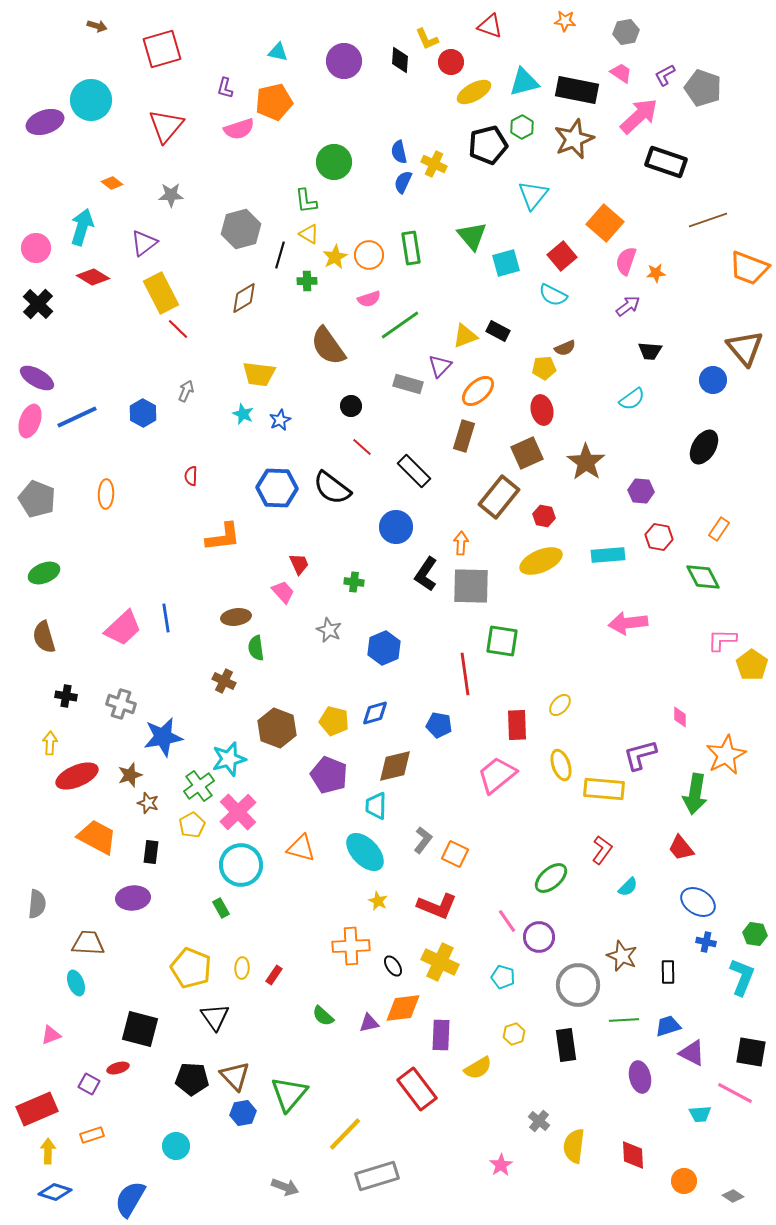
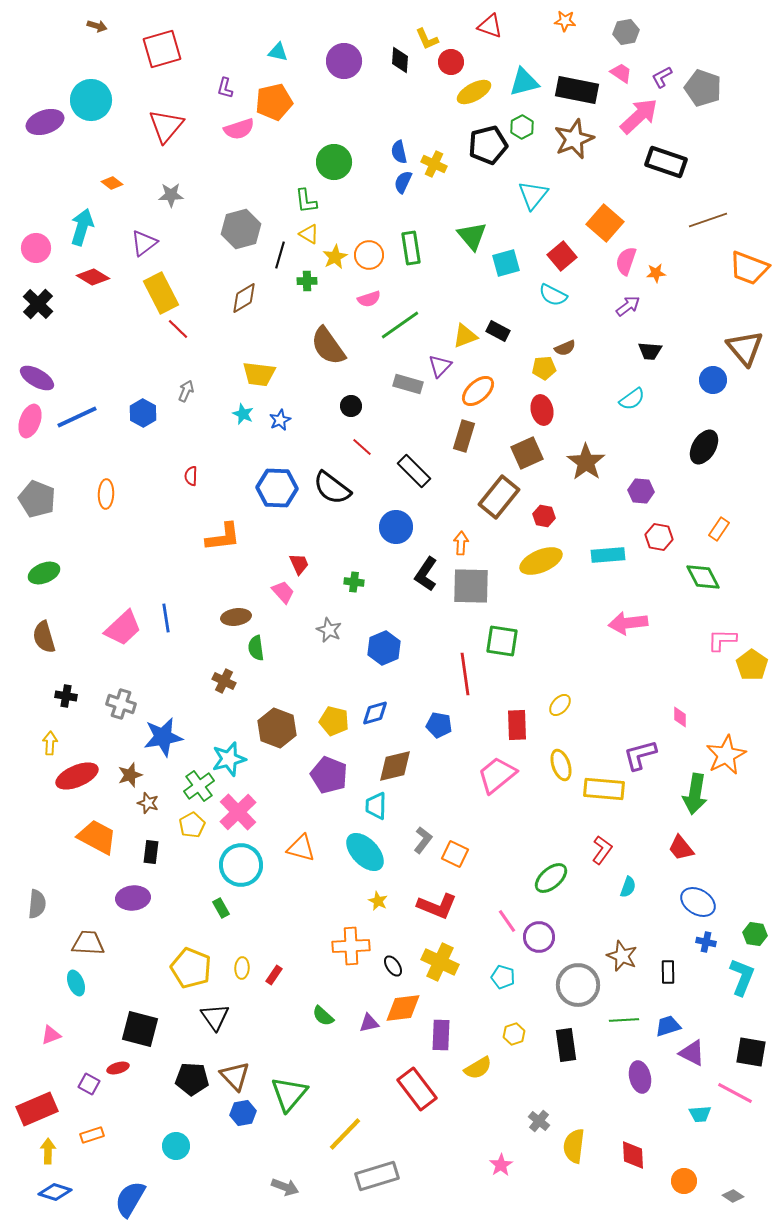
purple L-shape at (665, 75): moved 3 px left, 2 px down
cyan semicircle at (628, 887): rotated 25 degrees counterclockwise
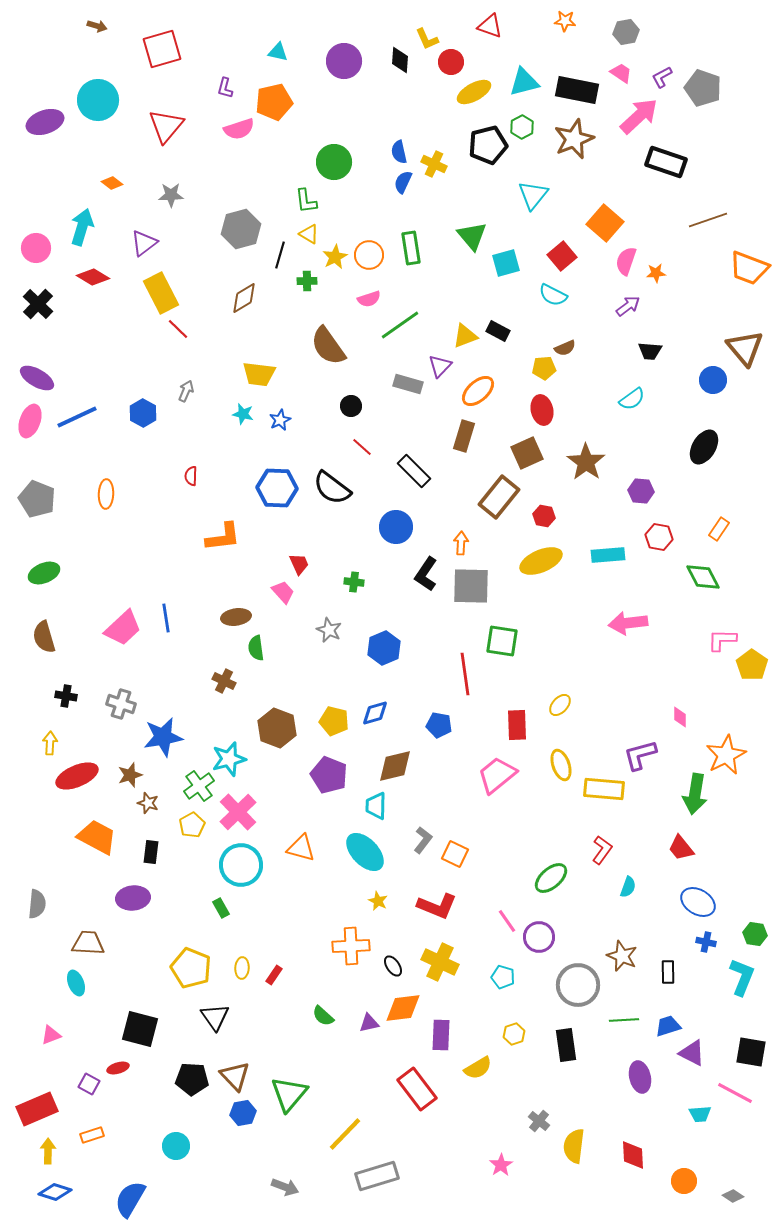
cyan circle at (91, 100): moved 7 px right
cyan star at (243, 414): rotated 10 degrees counterclockwise
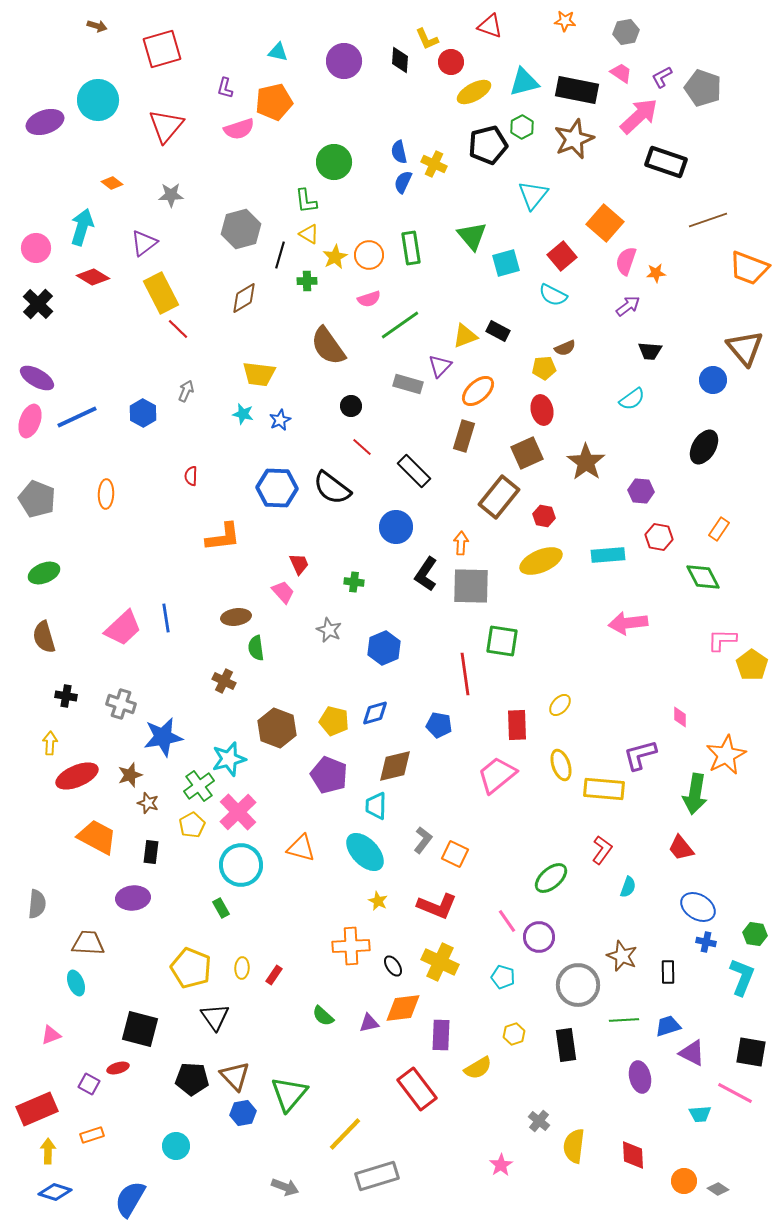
blue ellipse at (698, 902): moved 5 px down
gray diamond at (733, 1196): moved 15 px left, 7 px up
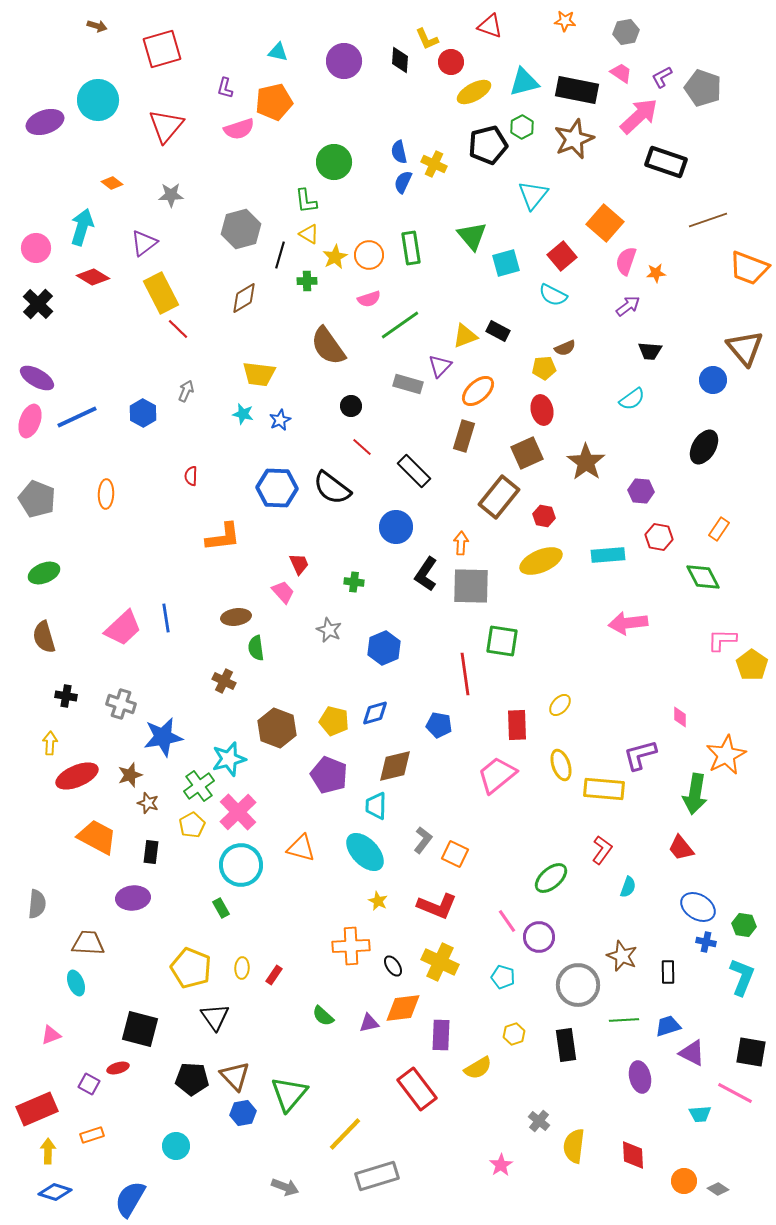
green hexagon at (755, 934): moved 11 px left, 9 px up
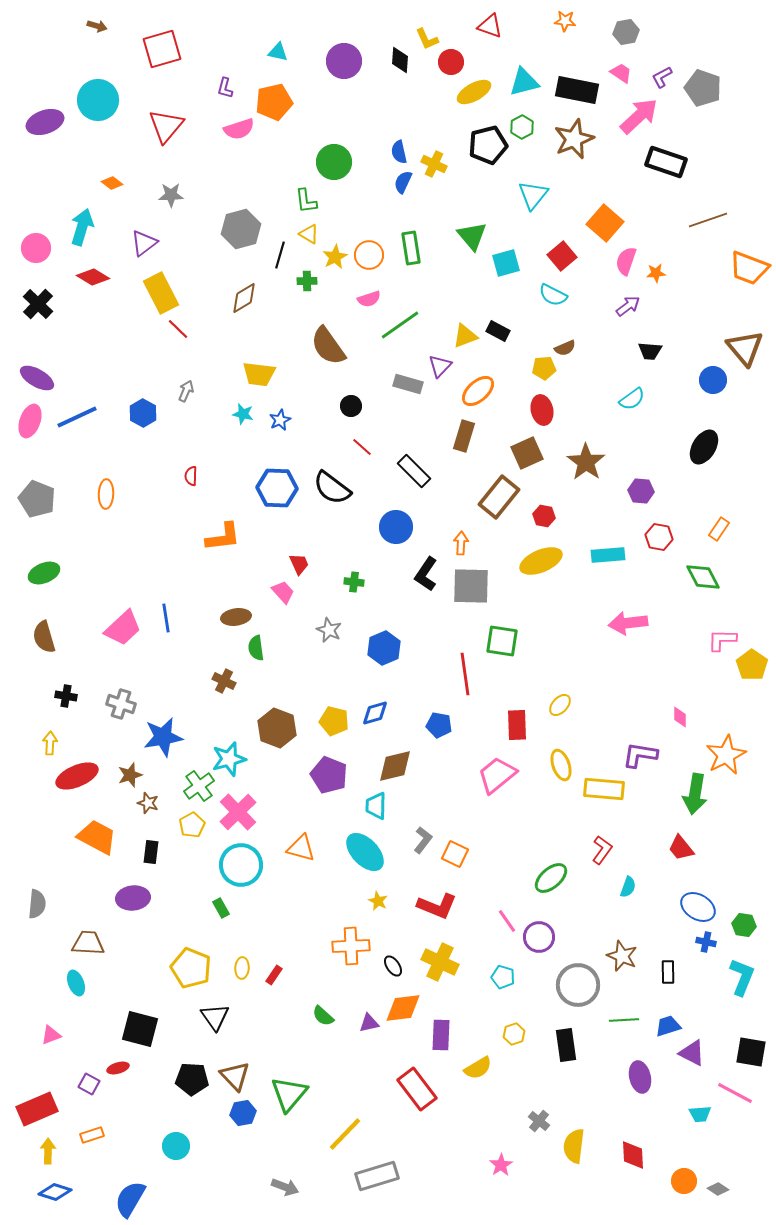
purple L-shape at (640, 755): rotated 24 degrees clockwise
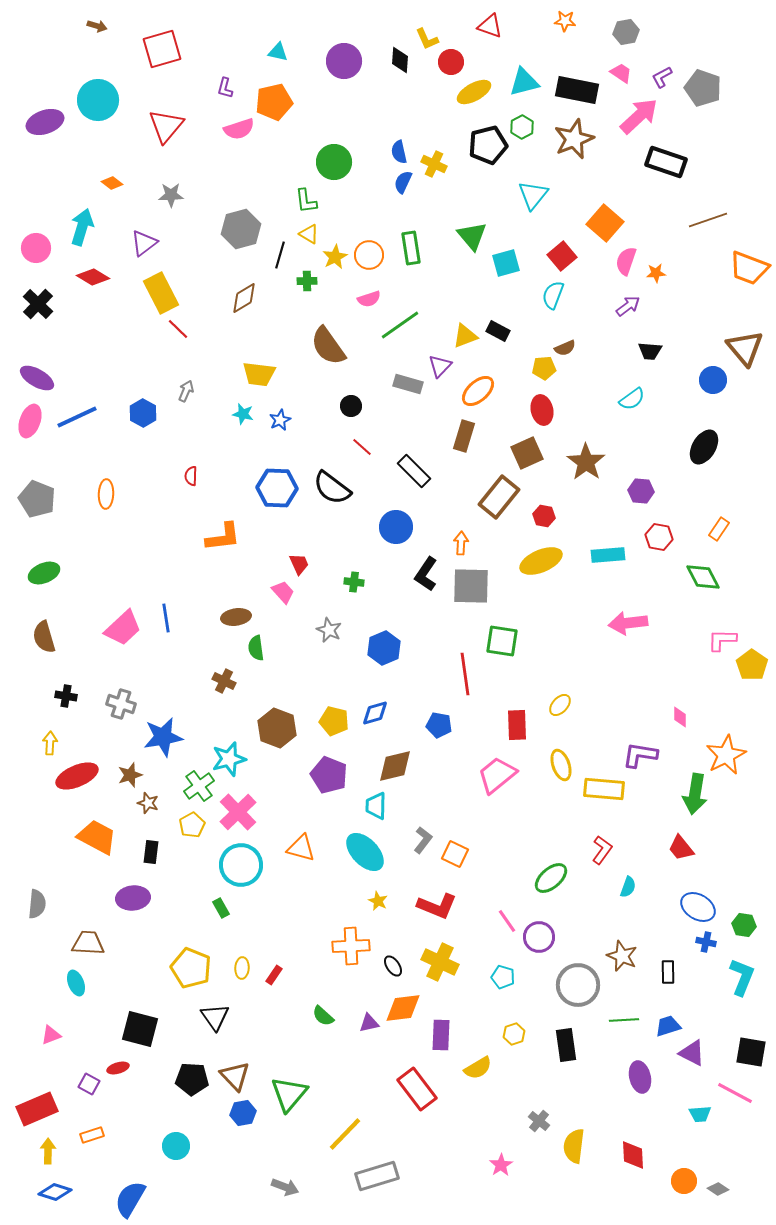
cyan semicircle at (553, 295): rotated 84 degrees clockwise
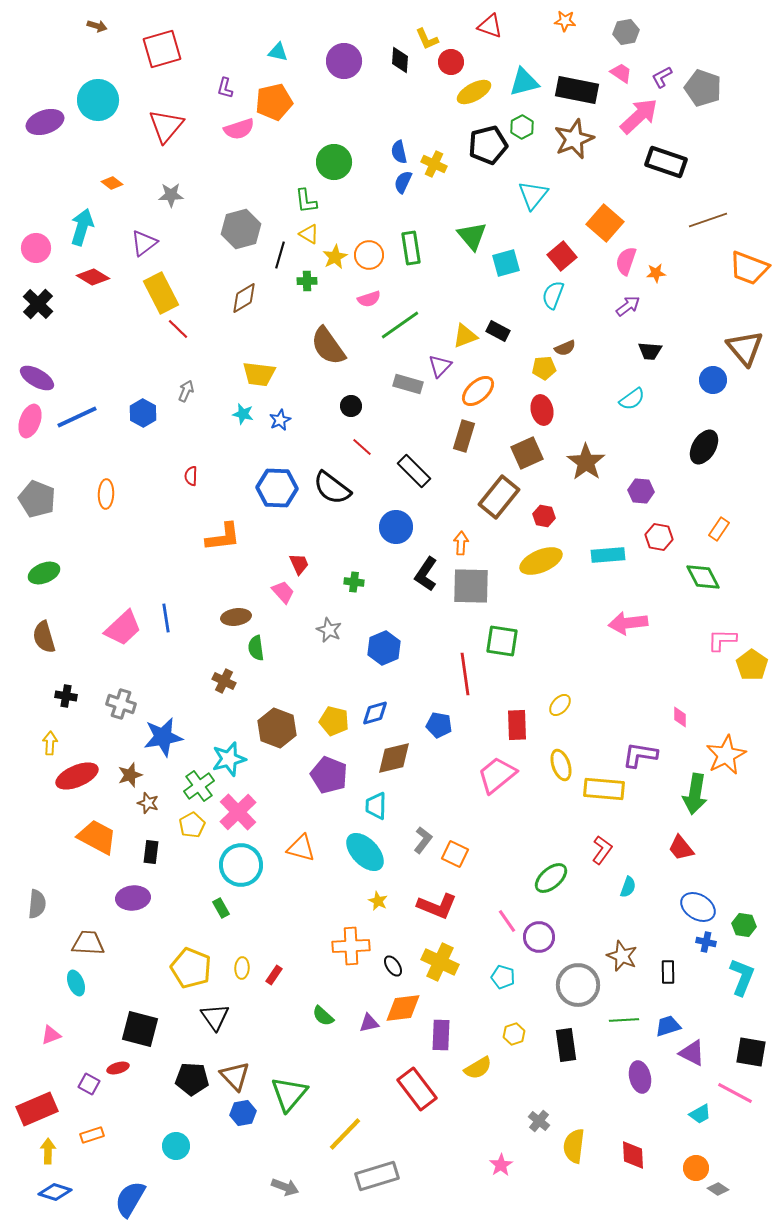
brown diamond at (395, 766): moved 1 px left, 8 px up
cyan trapezoid at (700, 1114): rotated 25 degrees counterclockwise
orange circle at (684, 1181): moved 12 px right, 13 px up
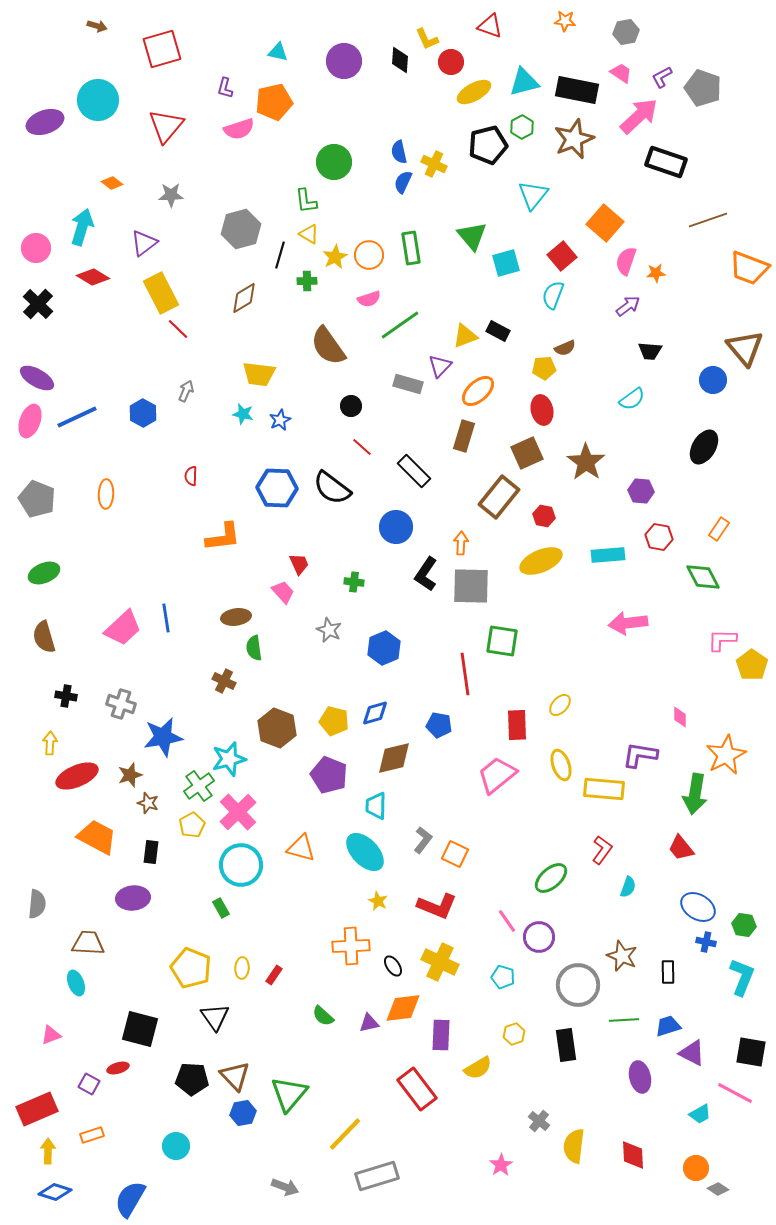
green semicircle at (256, 648): moved 2 px left
